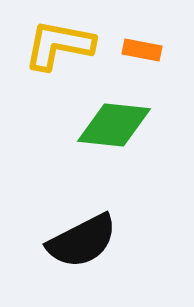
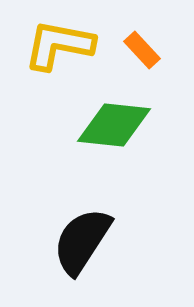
orange rectangle: rotated 36 degrees clockwise
black semicircle: rotated 150 degrees clockwise
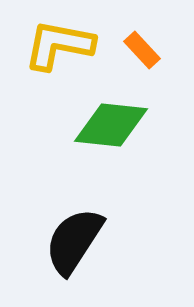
green diamond: moved 3 px left
black semicircle: moved 8 px left
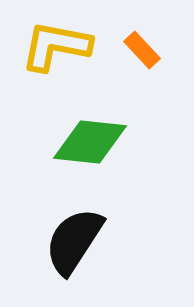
yellow L-shape: moved 3 px left, 1 px down
green diamond: moved 21 px left, 17 px down
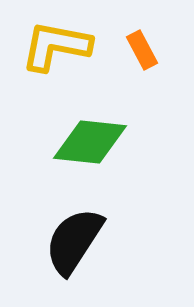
orange rectangle: rotated 15 degrees clockwise
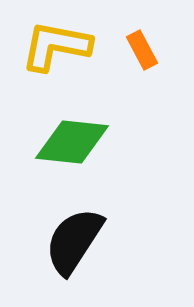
green diamond: moved 18 px left
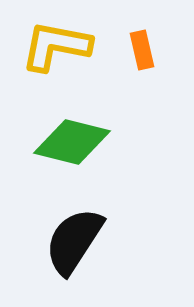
orange rectangle: rotated 15 degrees clockwise
green diamond: rotated 8 degrees clockwise
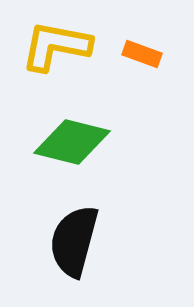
orange rectangle: moved 4 px down; rotated 57 degrees counterclockwise
black semicircle: rotated 18 degrees counterclockwise
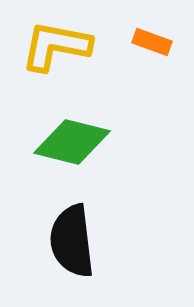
orange rectangle: moved 10 px right, 12 px up
black semicircle: moved 2 px left; rotated 22 degrees counterclockwise
